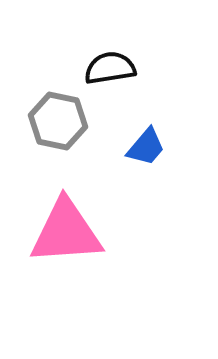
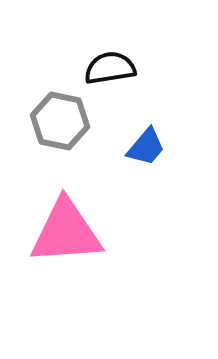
gray hexagon: moved 2 px right
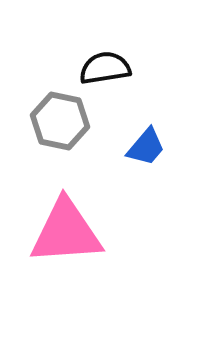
black semicircle: moved 5 px left
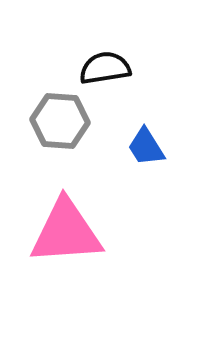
gray hexagon: rotated 8 degrees counterclockwise
blue trapezoid: rotated 108 degrees clockwise
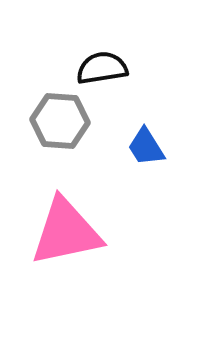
black semicircle: moved 3 px left
pink triangle: rotated 8 degrees counterclockwise
